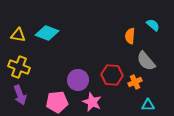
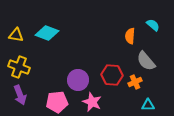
yellow triangle: moved 2 px left
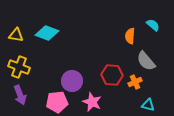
purple circle: moved 6 px left, 1 px down
cyan triangle: rotated 16 degrees clockwise
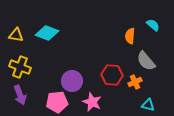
yellow cross: moved 1 px right
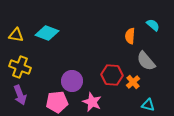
orange cross: moved 2 px left; rotated 16 degrees counterclockwise
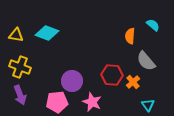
cyan triangle: rotated 40 degrees clockwise
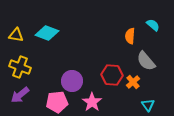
purple arrow: rotated 72 degrees clockwise
pink star: rotated 12 degrees clockwise
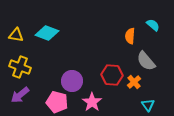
orange cross: moved 1 px right
pink pentagon: rotated 20 degrees clockwise
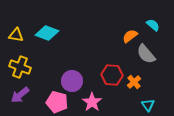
orange semicircle: rotated 49 degrees clockwise
gray semicircle: moved 7 px up
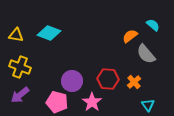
cyan diamond: moved 2 px right
red hexagon: moved 4 px left, 4 px down
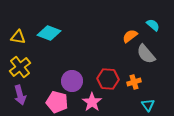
yellow triangle: moved 2 px right, 2 px down
yellow cross: rotated 30 degrees clockwise
orange cross: rotated 24 degrees clockwise
purple arrow: rotated 66 degrees counterclockwise
